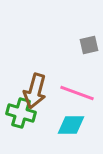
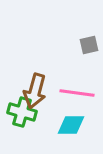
pink line: rotated 12 degrees counterclockwise
green cross: moved 1 px right, 1 px up
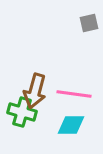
gray square: moved 22 px up
pink line: moved 3 px left, 1 px down
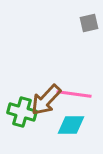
brown arrow: moved 11 px right, 9 px down; rotated 28 degrees clockwise
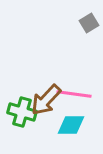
gray square: rotated 18 degrees counterclockwise
